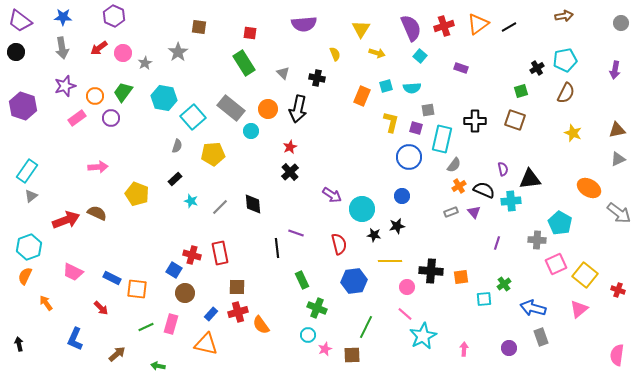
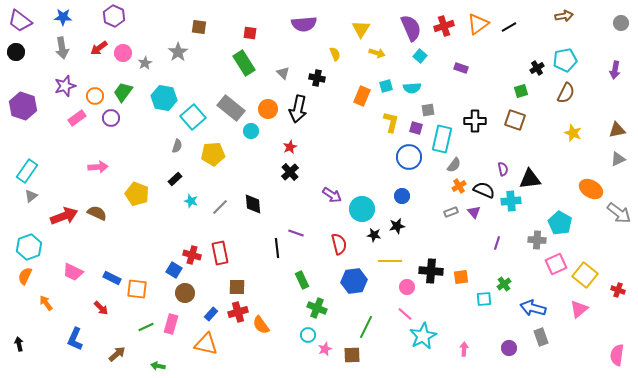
orange ellipse at (589, 188): moved 2 px right, 1 px down
red arrow at (66, 220): moved 2 px left, 4 px up
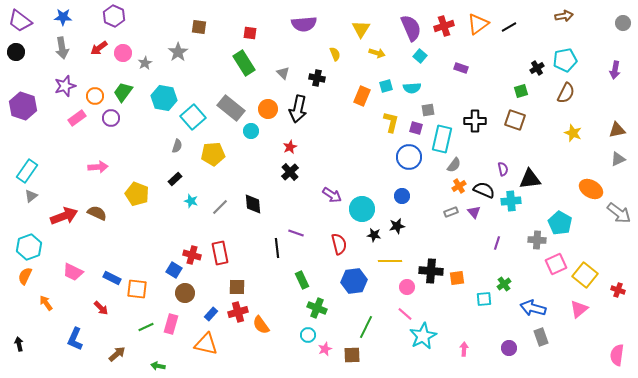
gray circle at (621, 23): moved 2 px right
orange square at (461, 277): moved 4 px left, 1 px down
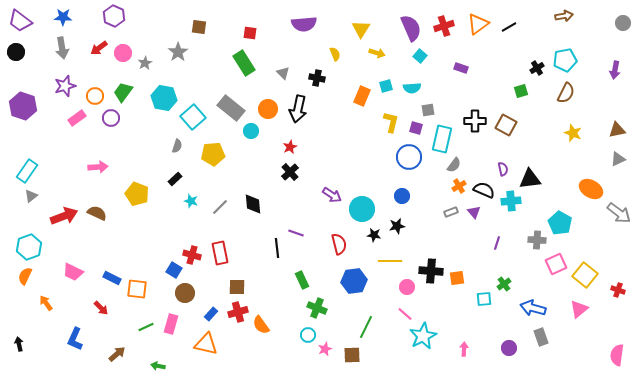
brown square at (515, 120): moved 9 px left, 5 px down; rotated 10 degrees clockwise
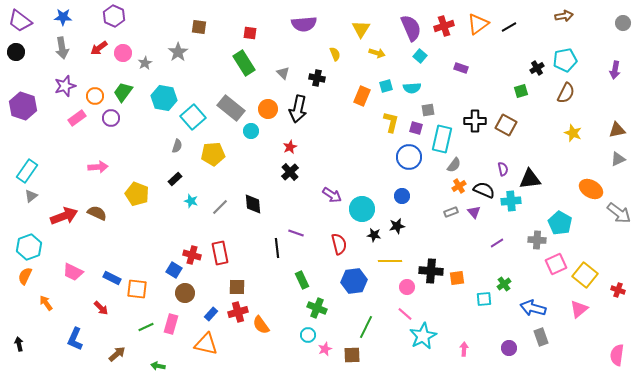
purple line at (497, 243): rotated 40 degrees clockwise
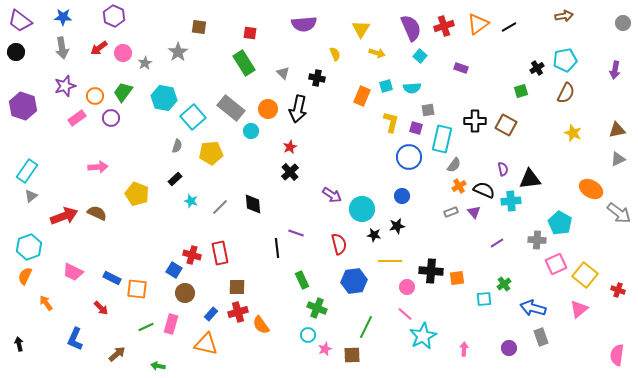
yellow pentagon at (213, 154): moved 2 px left, 1 px up
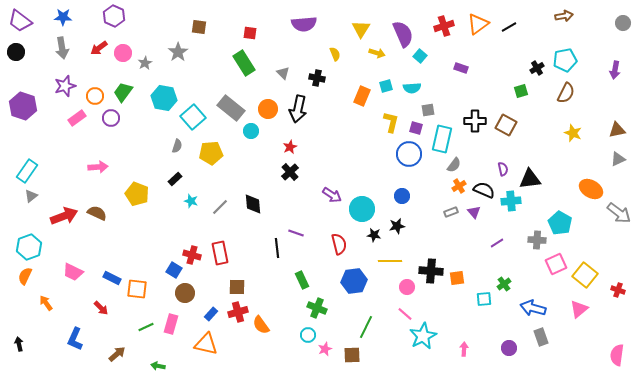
purple semicircle at (411, 28): moved 8 px left, 6 px down
blue circle at (409, 157): moved 3 px up
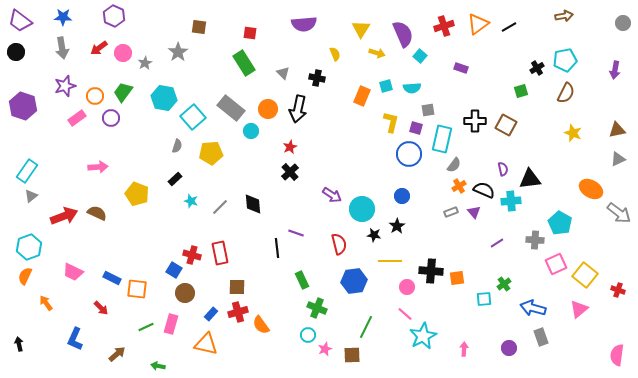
black star at (397, 226): rotated 21 degrees counterclockwise
gray cross at (537, 240): moved 2 px left
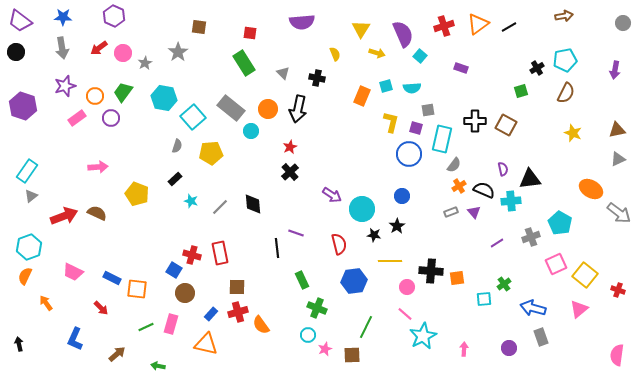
purple semicircle at (304, 24): moved 2 px left, 2 px up
gray cross at (535, 240): moved 4 px left, 3 px up; rotated 24 degrees counterclockwise
